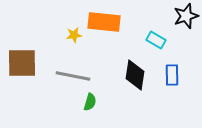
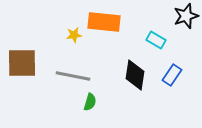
blue rectangle: rotated 35 degrees clockwise
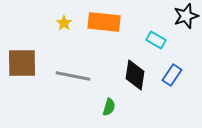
yellow star: moved 10 px left, 12 px up; rotated 28 degrees counterclockwise
green semicircle: moved 19 px right, 5 px down
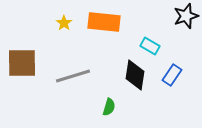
cyan rectangle: moved 6 px left, 6 px down
gray line: rotated 28 degrees counterclockwise
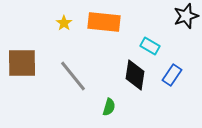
gray line: rotated 68 degrees clockwise
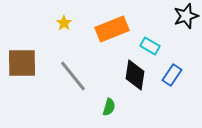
orange rectangle: moved 8 px right, 7 px down; rotated 28 degrees counterclockwise
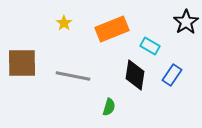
black star: moved 6 px down; rotated 15 degrees counterclockwise
gray line: rotated 40 degrees counterclockwise
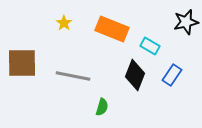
black star: rotated 20 degrees clockwise
orange rectangle: rotated 44 degrees clockwise
black diamond: rotated 12 degrees clockwise
green semicircle: moved 7 px left
